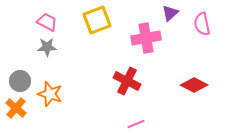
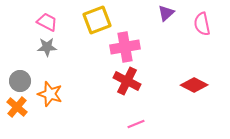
purple triangle: moved 4 px left
pink cross: moved 21 px left, 9 px down
orange cross: moved 1 px right, 1 px up
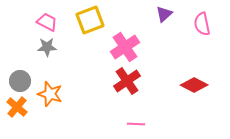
purple triangle: moved 2 px left, 1 px down
yellow square: moved 7 px left
pink cross: rotated 24 degrees counterclockwise
red cross: rotated 28 degrees clockwise
pink line: rotated 24 degrees clockwise
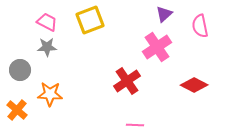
pink semicircle: moved 2 px left, 2 px down
pink cross: moved 32 px right
gray circle: moved 11 px up
orange star: rotated 15 degrees counterclockwise
orange cross: moved 3 px down
pink line: moved 1 px left, 1 px down
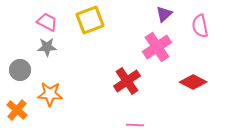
red diamond: moved 1 px left, 3 px up
